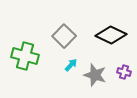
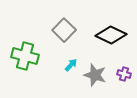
gray square: moved 6 px up
purple cross: moved 2 px down
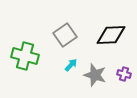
gray square: moved 1 px right, 5 px down; rotated 10 degrees clockwise
black diamond: rotated 28 degrees counterclockwise
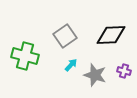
gray square: moved 1 px down
purple cross: moved 3 px up
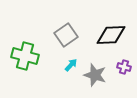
gray square: moved 1 px right, 1 px up
purple cross: moved 4 px up
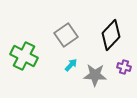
black diamond: rotated 44 degrees counterclockwise
green cross: moved 1 px left; rotated 12 degrees clockwise
gray star: rotated 15 degrees counterclockwise
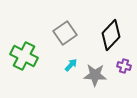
gray square: moved 1 px left, 2 px up
purple cross: moved 1 px up
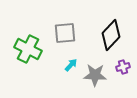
gray square: rotated 30 degrees clockwise
green cross: moved 4 px right, 7 px up
purple cross: moved 1 px left, 1 px down; rotated 32 degrees counterclockwise
